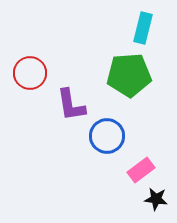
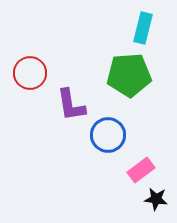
blue circle: moved 1 px right, 1 px up
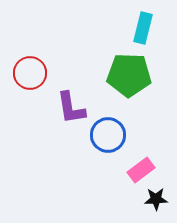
green pentagon: rotated 6 degrees clockwise
purple L-shape: moved 3 px down
black star: rotated 10 degrees counterclockwise
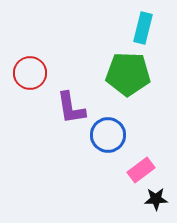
green pentagon: moved 1 px left, 1 px up
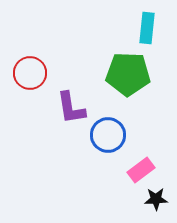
cyan rectangle: moved 4 px right; rotated 8 degrees counterclockwise
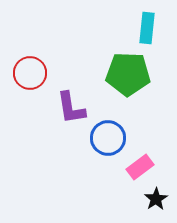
blue circle: moved 3 px down
pink rectangle: moved 1 px left, 3 px up
black star: rotated 30 degrees counterclockwise
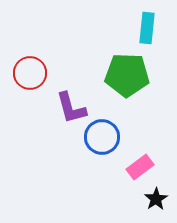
green pentagon: moved 1 px left, 1 px down
purple L-shape: rotated 6 degrees counterclockwise
blue circle: moved 6 px left, 1 px up
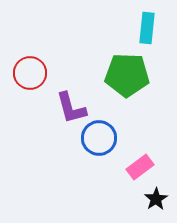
blue circle: moved 3 px left, 1 px down
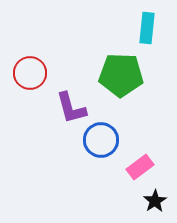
green pentagon: moved 6 px left
blue circle: moved 2 px right, 2 px down
black star: moved 1 px left, 2 px down
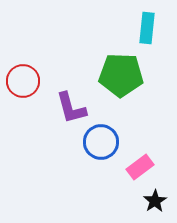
red circle: moved 7 px left, 8 px down
blue circle: moved 2 px down
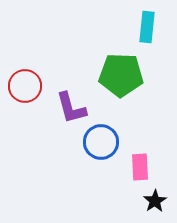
cyan rectangle: moved 1 px up
red circle: moved 2 px right, 5 px down
pink rectangle: rotated 56 degrees counterclockwise
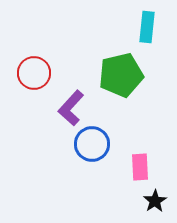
green pentagon: rotated 15 degrees counterclockwise
red circle: moved 9 px right, 13 px up
purple L-shape: rotated 57 degrees clockwise
blue circle: moved 9 px left, 2 px down
